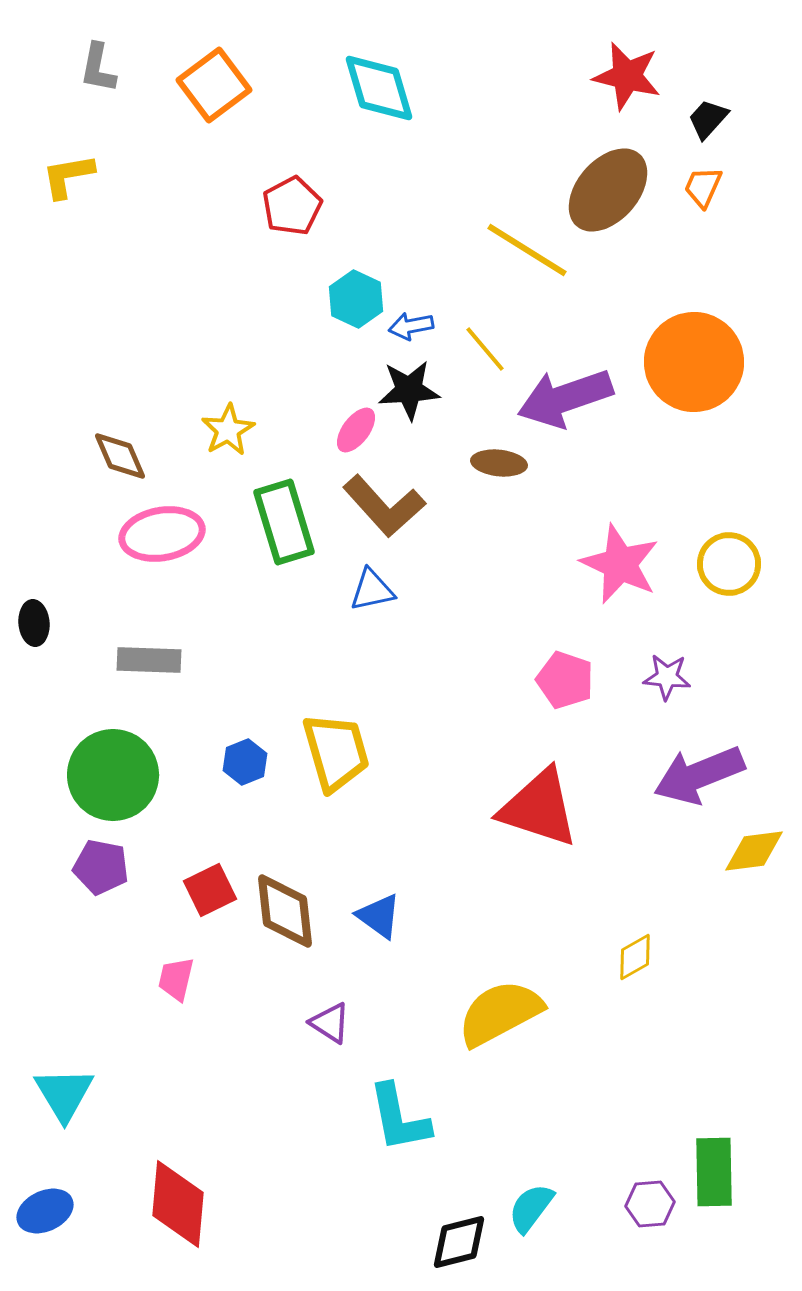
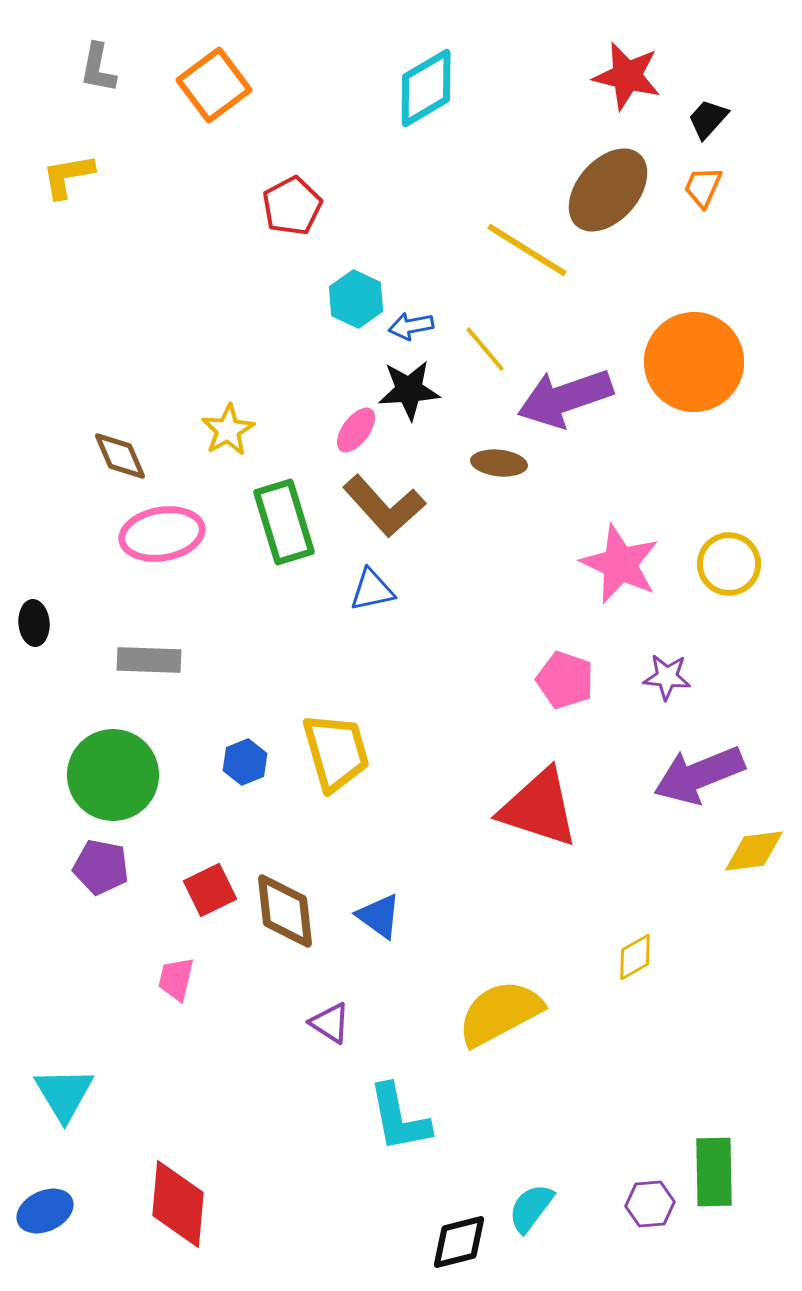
cyan diamond at (379, 88): moved 47 px right; rotated 76 degrees clockwise
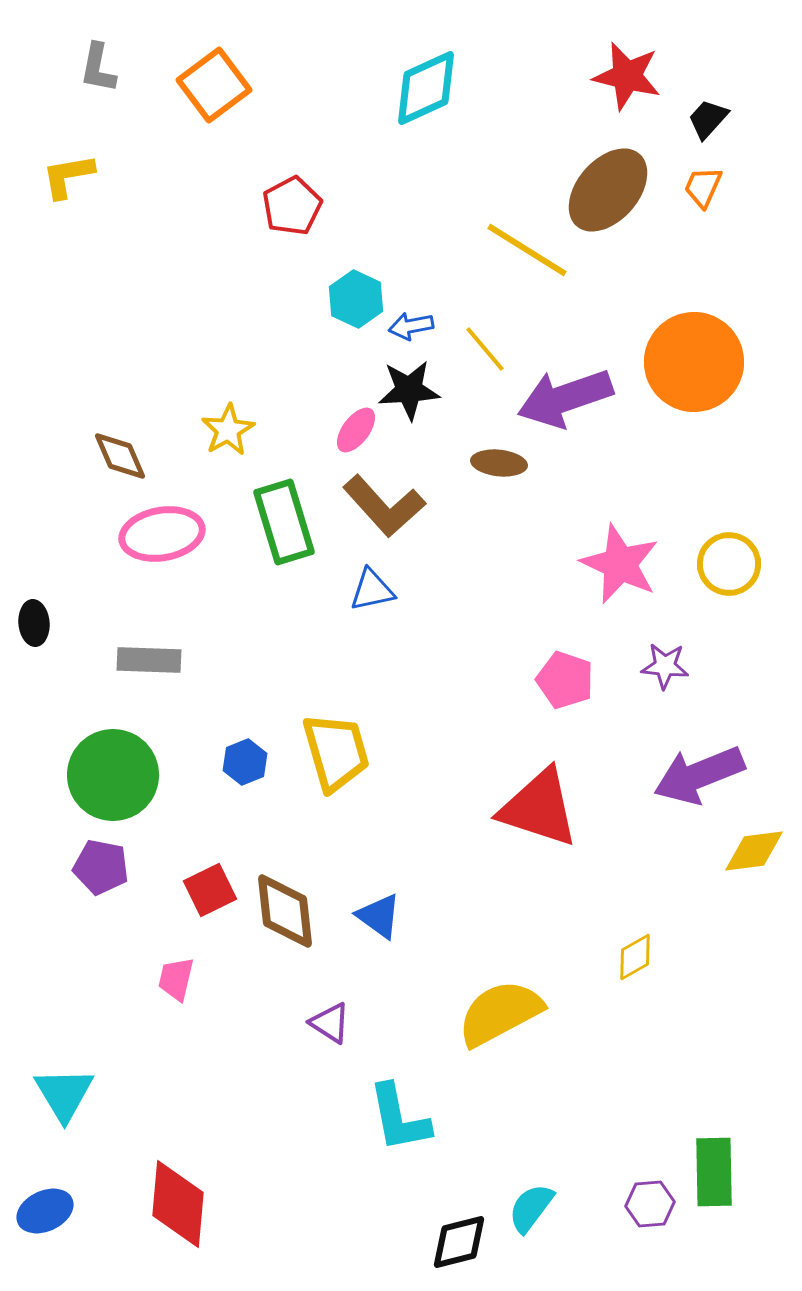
cyan diamond at (426, 88): rotated 6 degrees clockwise
purple star at (667, 677): moved 2 px left, 11 px up
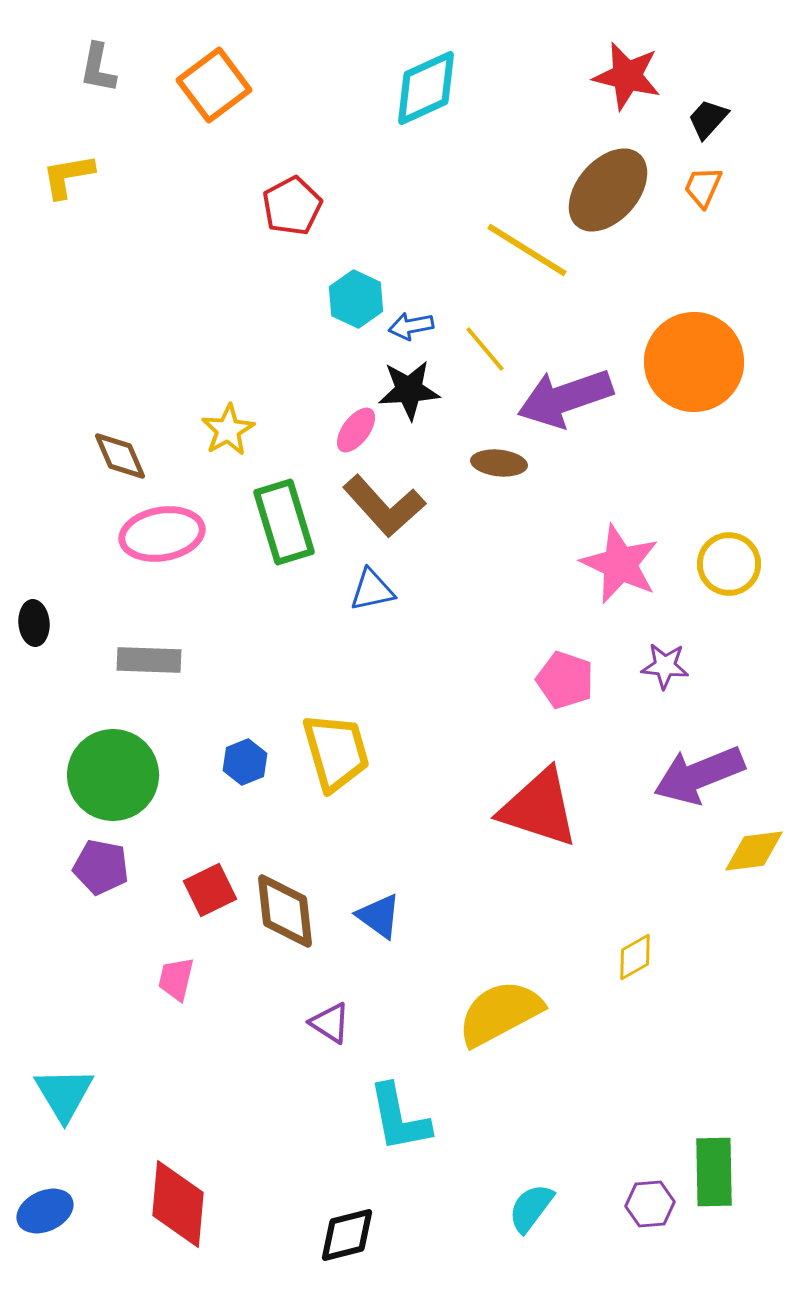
black diamond at (459, 1242): moved 112 px left, 7 px up
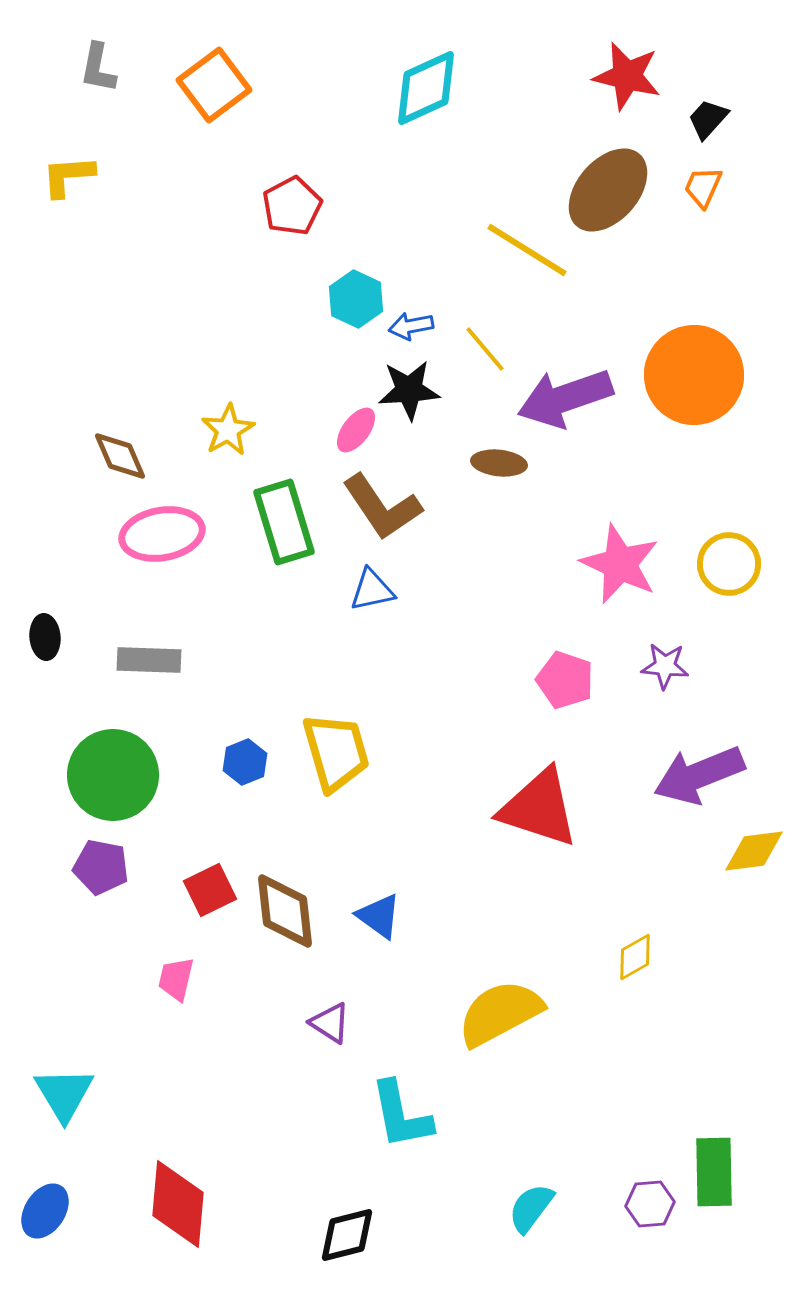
yellow L-shape at (68, 176): rotated 6 degrees clockwise
orange circle at (694, 362): moved 13 px down
brown L-shape at (384, 506): moved 2 px left, 1 px down; rotated 8 degrees clockwise
black ellipse at (34, 623): moved 11 px right, 14 px down
cyan L-shape at (399, 1118): moved 2 px right, 3 px up
blue ellipse at (45, 1211): rotated 32 degrees counterclockwise
